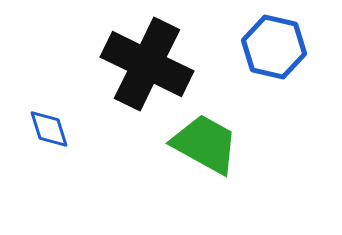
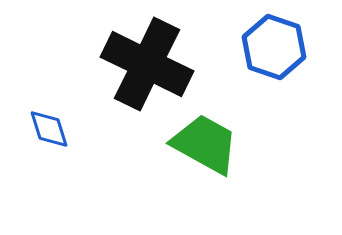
blue hexagon: rotated 6 degrees clockwise
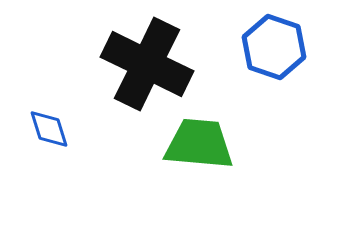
green trapezoid: moved 6 px left; rotated 24 degrees counterclockwise
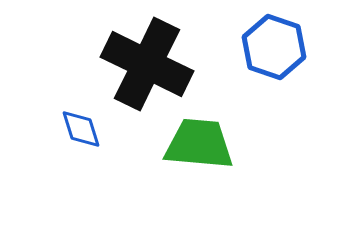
blue diamond: moved 32 px right
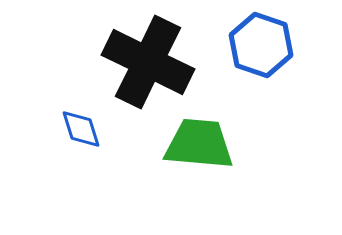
blue hexagon: moved 13 px left, 2 px up
black cross: moved 1 px right, 2 px up
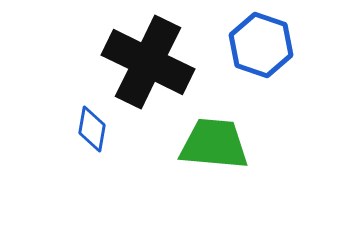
blue diamond: moved 11 px right; rotated 27 degrees clockwise
green trapezoid: moved 15 px right
